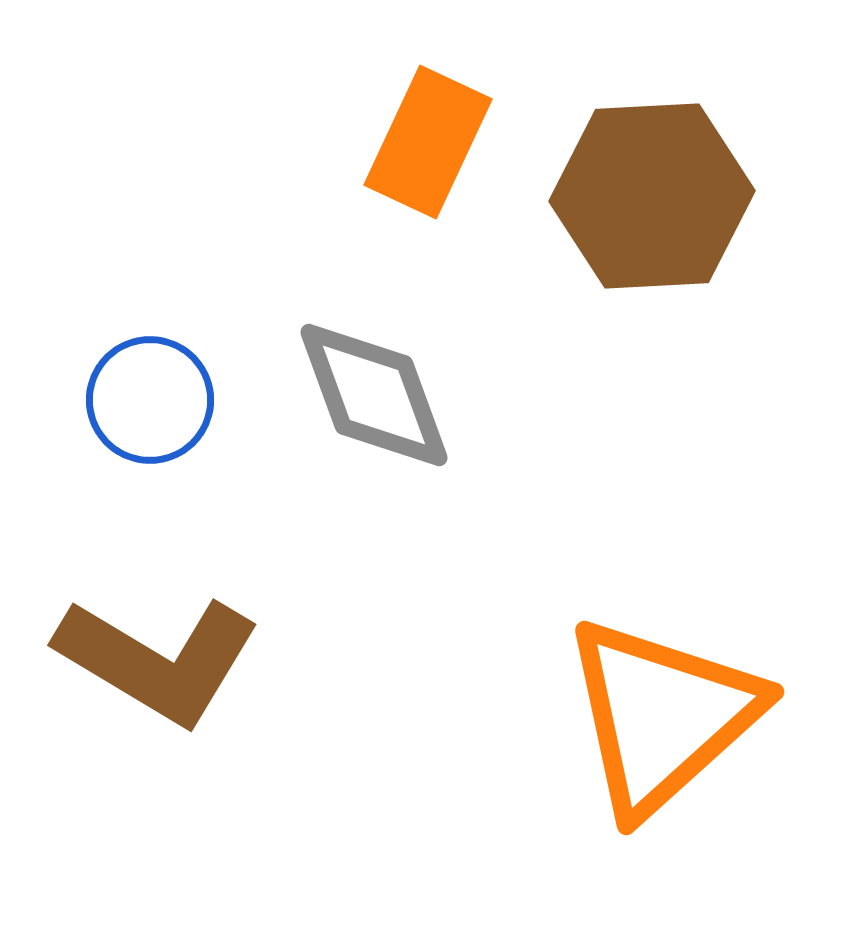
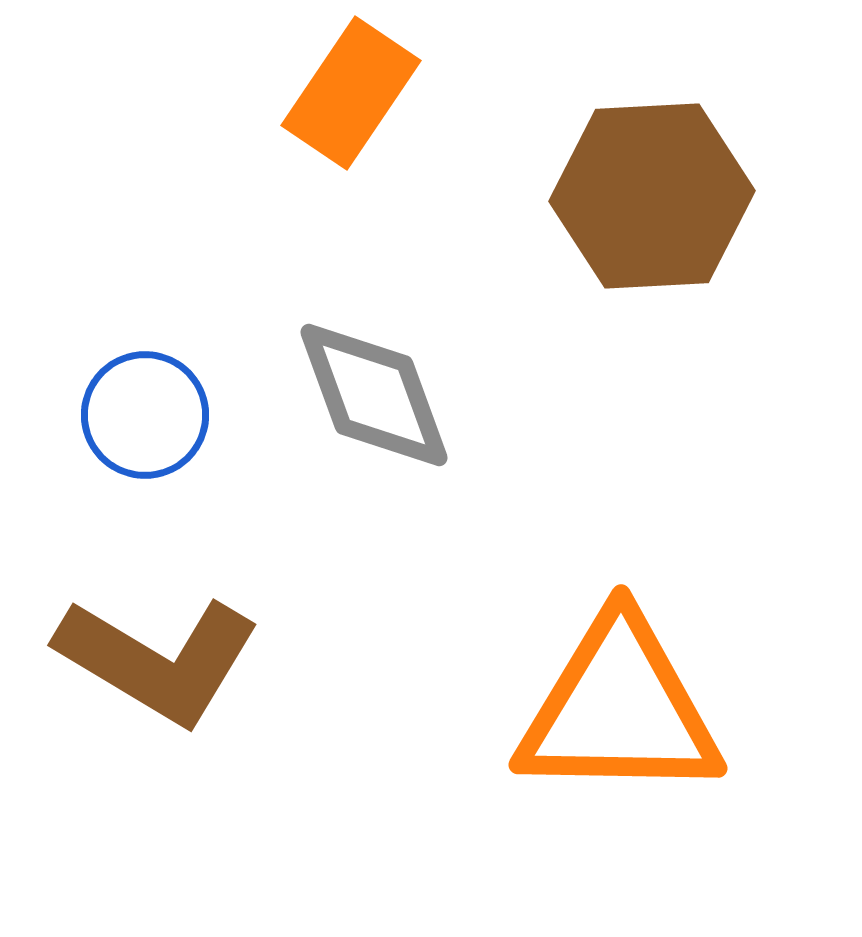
orange rectangle: moved 77 px left, 49 px up; rotated 9 degrees clockwise
blue circle: moved 5 px left, 15 px down
orange triangle: moved 43 px left, 7 px up; rotated 43 degrees clockwise
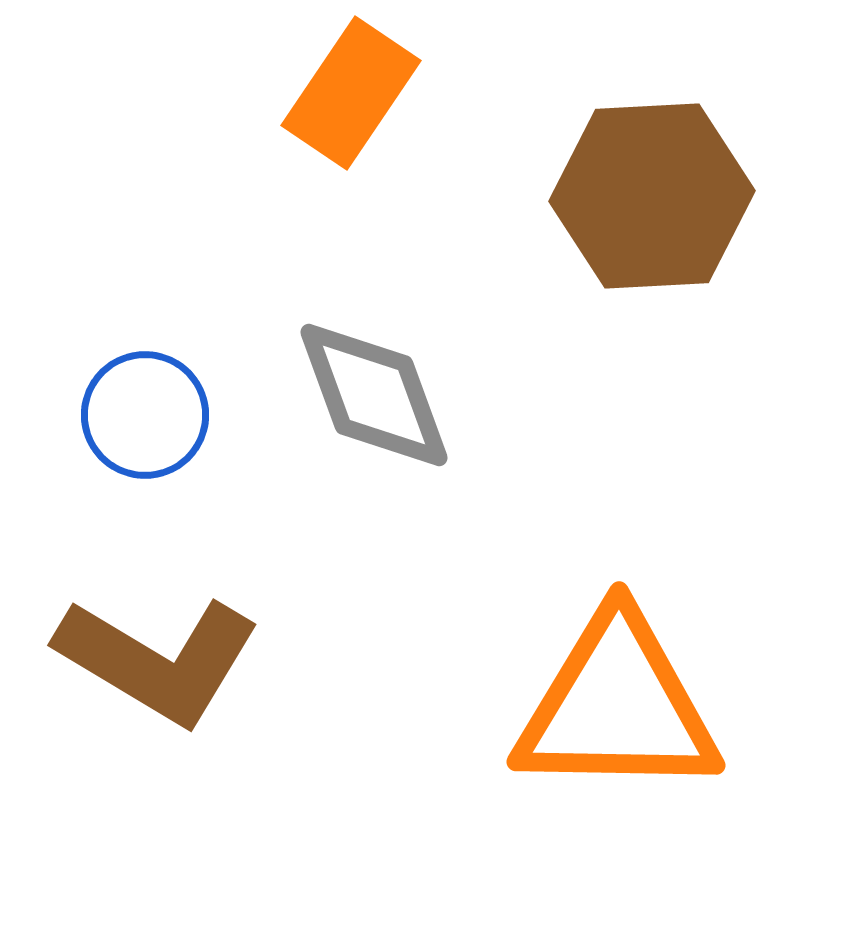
orange triangle: moved 2 px left, 3 px up
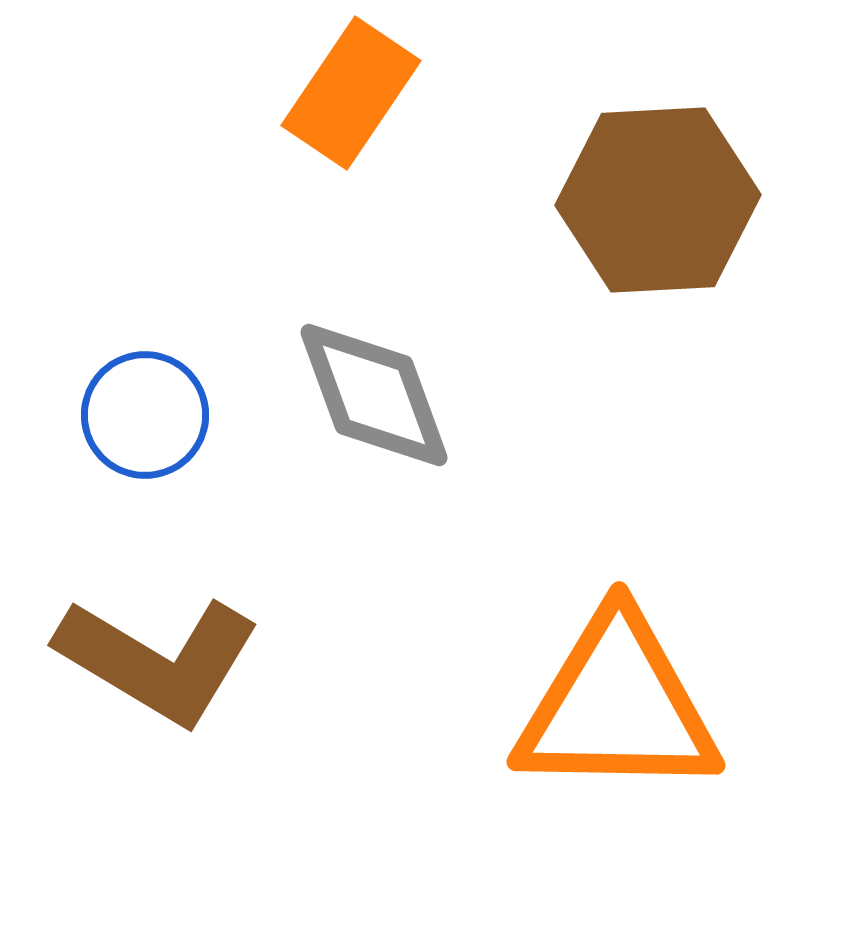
brown hexagon: moved 6 px right, 4 px down
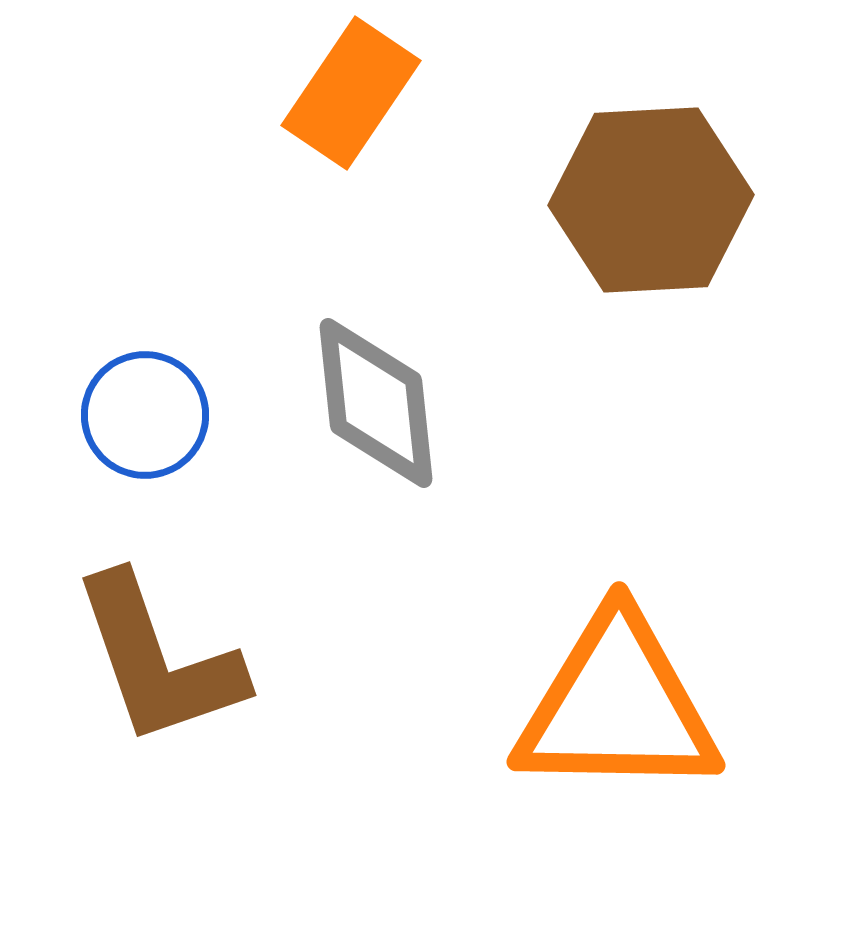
brown hexagon: moved 7 px left
gray diamond: moved 2 px right, 8 px down; rotated 14 degrees clockwise
brown L-shape: rotated 40 degrees clockwise
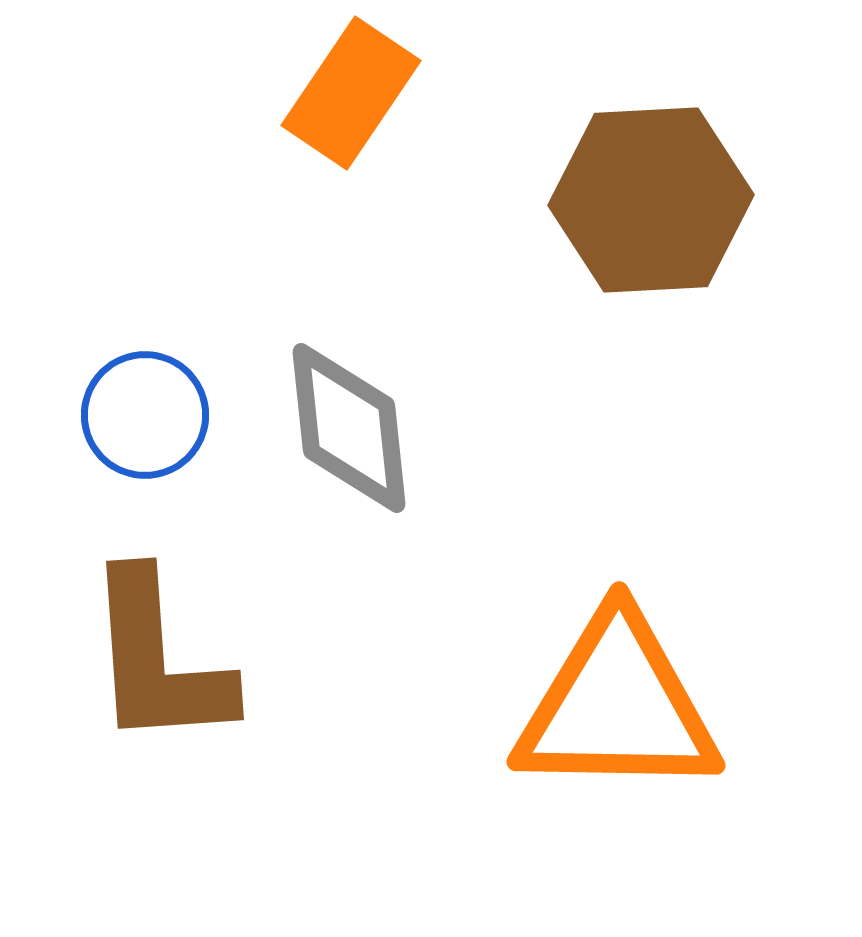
gray diamond: moved 27 px left, 25 px down
brown L-shape: rotated 15 degrees clockwise
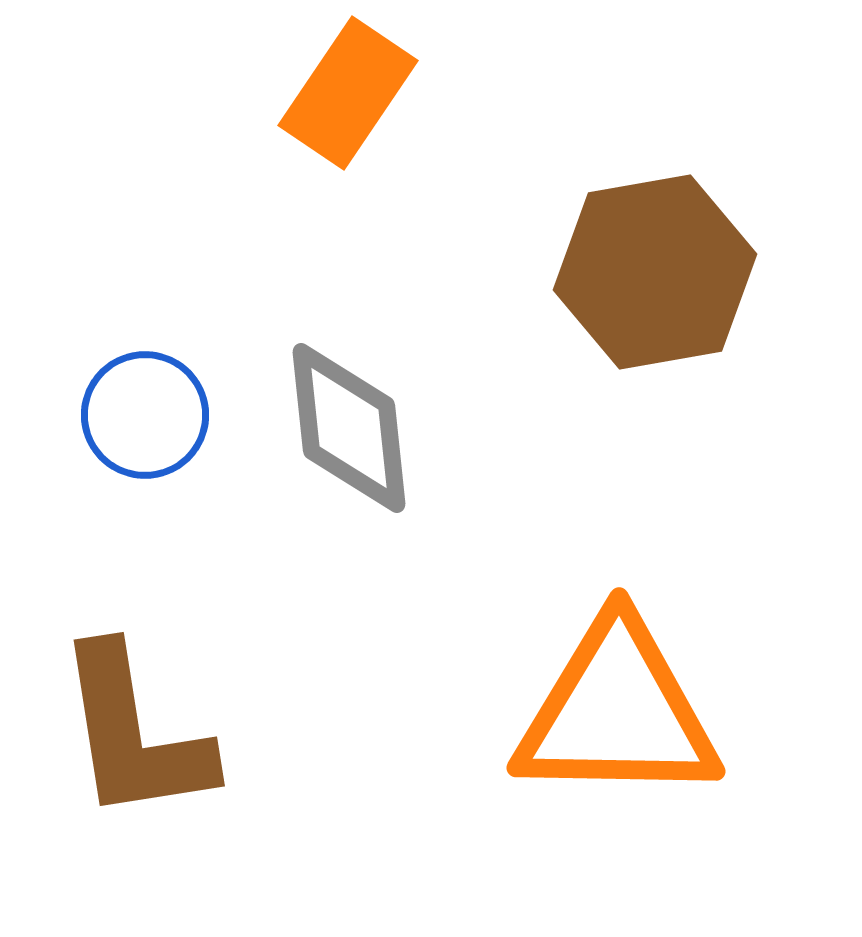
orange rectangle: moved 3 px left
brown hexagon: moved 4 px right, 72 px down; rotated 7 degrees counterclockwise
brown L-shape: moved 24 px left, 74 px down; rotated 5 degrees counterclockwise
orange triangle: moved 6 px down
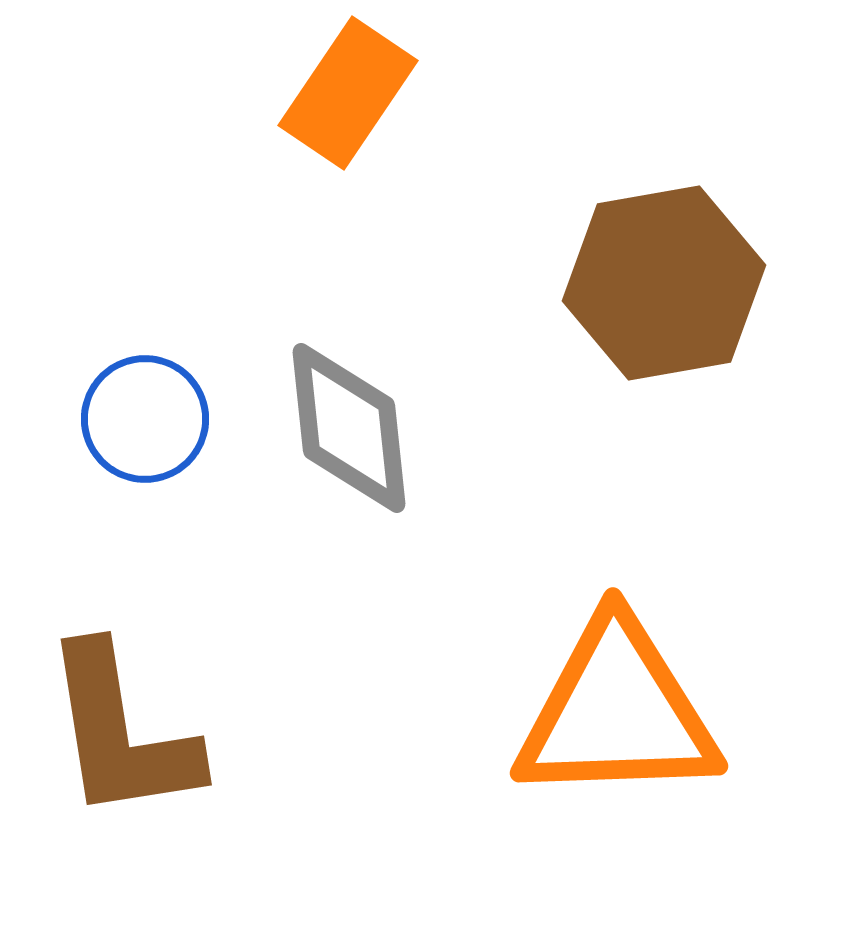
brown hexagon: moved 9 px right, 11 px down
blue circle: moved 4 px down
orange triangle: rotated 3 degrees counterclockwise
brown L-shape: moved 13 px left, 1 px up
